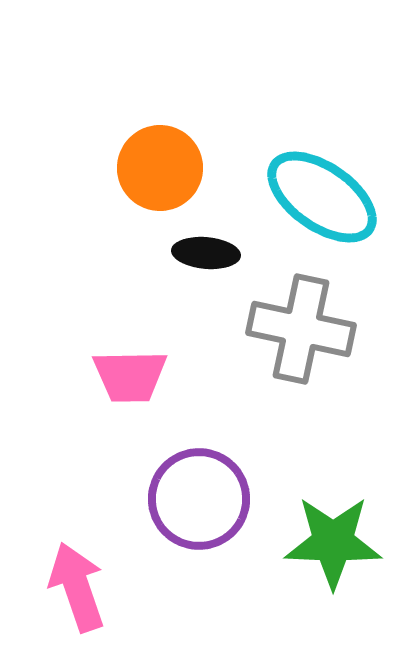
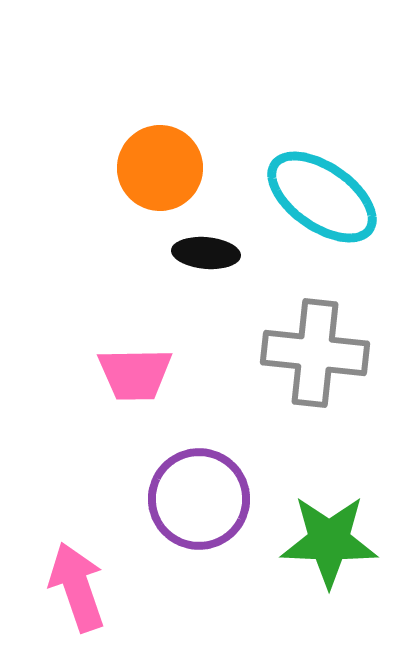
gray cross: moved 14 px right, 24 px down; rotated 6 degrees counterclockwise
pink trapezoid: moved 5 px right, 2 px up
green star: moved 4 px left, 1 px up
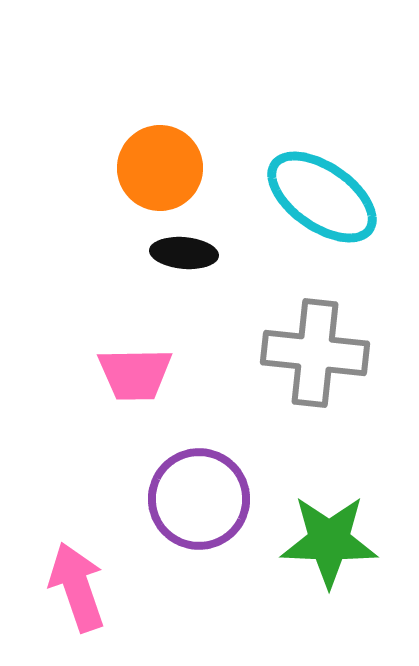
black ellipse: moved 22 px left
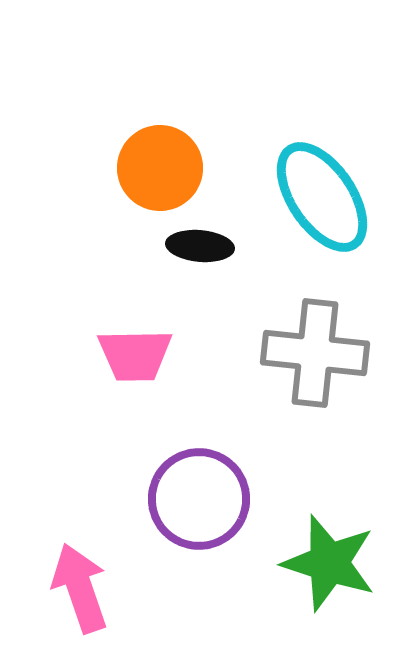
cyan ellipse: rotated 21 degrees clockwise
black ellipse: moved 16 px right, 7 px up
pink trapezoid: moved 19 px up
green star: moved 22 px down; rotated 16 degrees clockwise
pink arrow: moved 3 px right, 1 px down
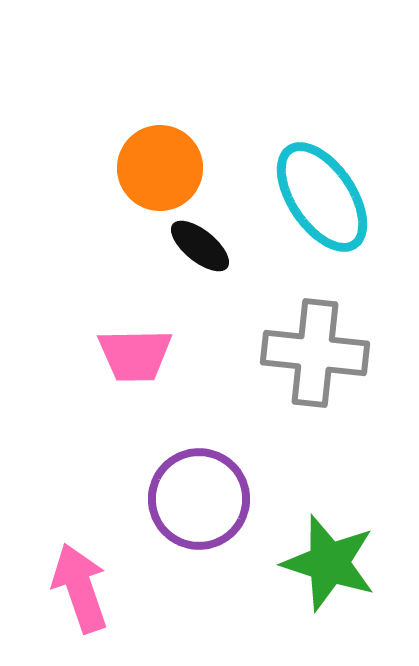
black ellipse: rotated 34 degrees clockwise
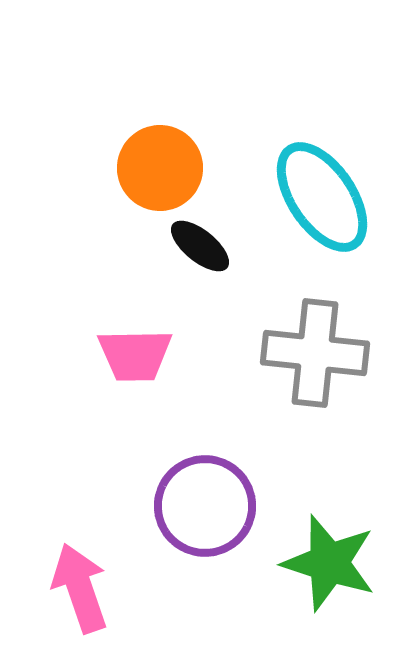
purple circle: moved 6 px right, 7 px down
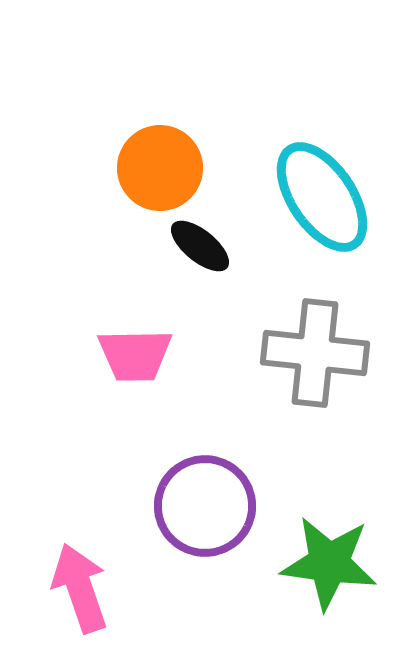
green star: rotated 10 degrees counterclockwise
